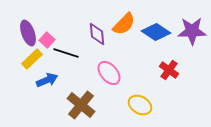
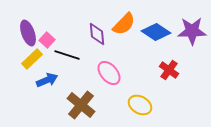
black line: moved 1 px right, 2 px down
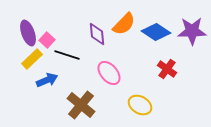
red cross: moved 2 px left, 1 px up
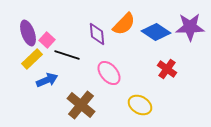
purple star: moved 2 px left, 4 px up
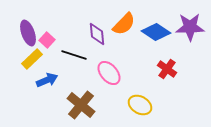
black line: moved 7 px right
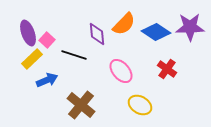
pink ellipse: moved 12 px right, 2 px up
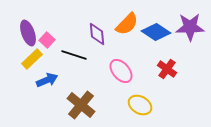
orange semicircle: moved 3 px right
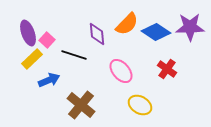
blue arrow: moved 2 px right
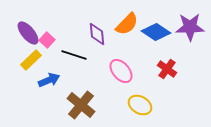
purple ellipse: rotated 20 degrees counterclockwise
yellow rectangle: moved 1 px left, 1 px down
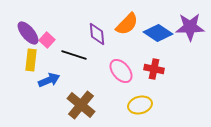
blue diamond: moved 2 px right, 1 px down
yellow rectangle: rotated 40 degrees counterclockwise
red cross: moved 13 px left; rotated 24 degrees counterclockwise
yellow ellipse: rotated 45 degrees counterclockwise
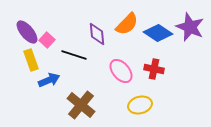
purple star: rotated 24 degrees clockwise
purple ellipse: moved 1 px left, 1 px up
yellow rectangle: rotated 25 degrees counterclockwise
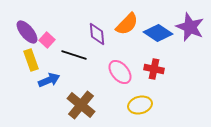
pink ellipse: moved 1 px left, 1 px down
